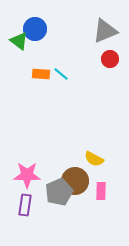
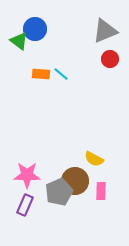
purple rectangle: rotated 15 degrees clockwise
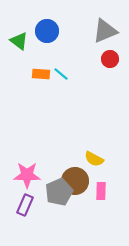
blue circle: moved 12 px right, 2 px down
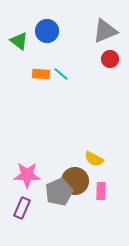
purple rectangle: moved 3 px left, 3 px down
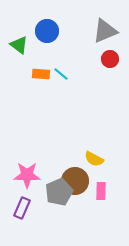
green triangle: moved 4 px down
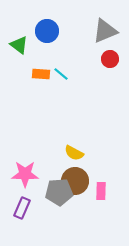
yellow semicircle: moved 20 px left, 6 px up
pink star: moved 2 px left, 1 px up
gray pentagon: rotated 20 degrees clockwise
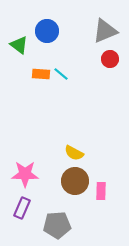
gray pentagon: moved 2 px left, 33 px down
